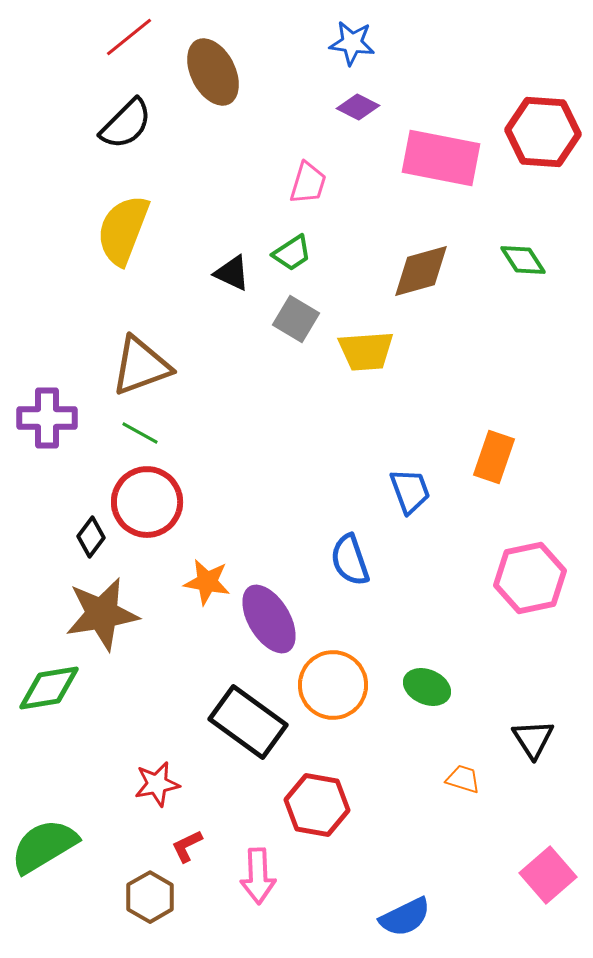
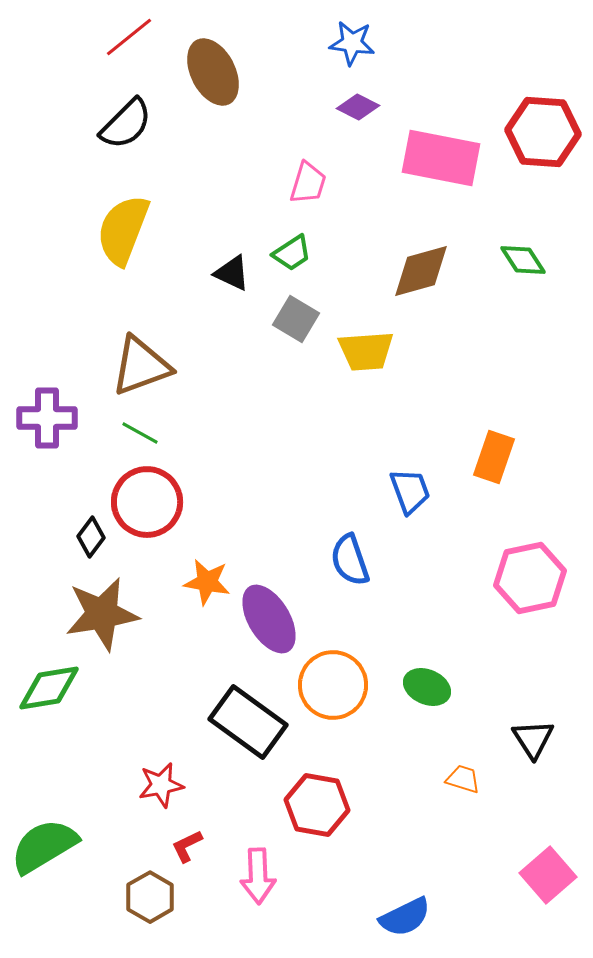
red star at (157, 784): moved 4 px right, 1 px down
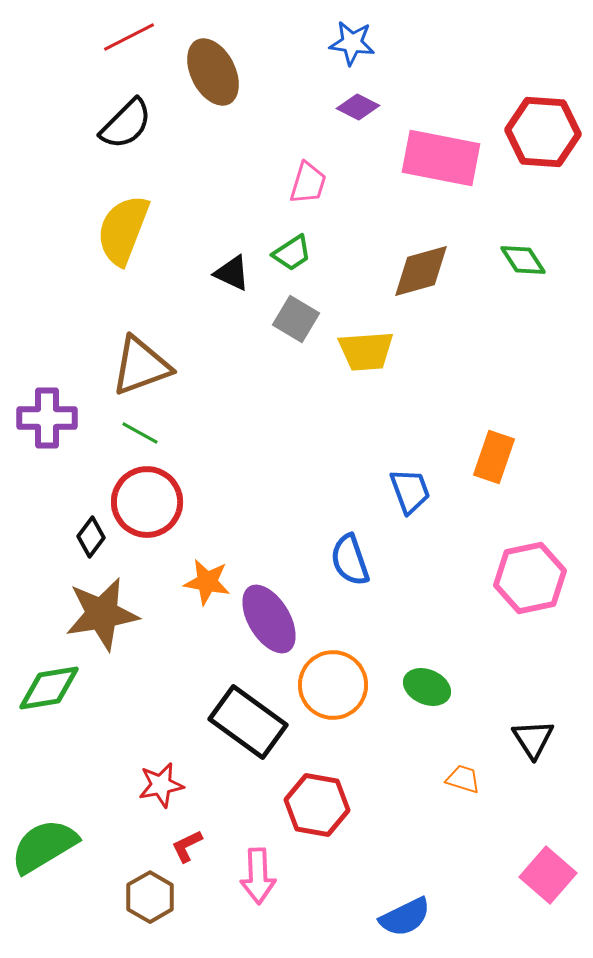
red line at (129, 37): rotated 12 degrees clockwise
pink square at (548, 875): rotated 8 degrees counterclockwise
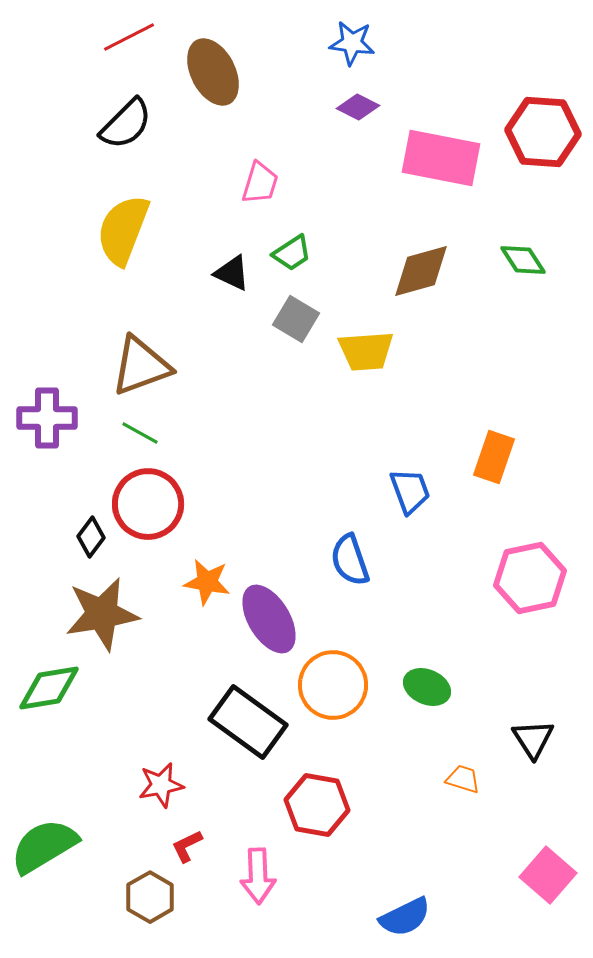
pink trapezoid at (308, 183): moved 48 px left
red circle at (147, 502): moved 1 px right, 2 px down
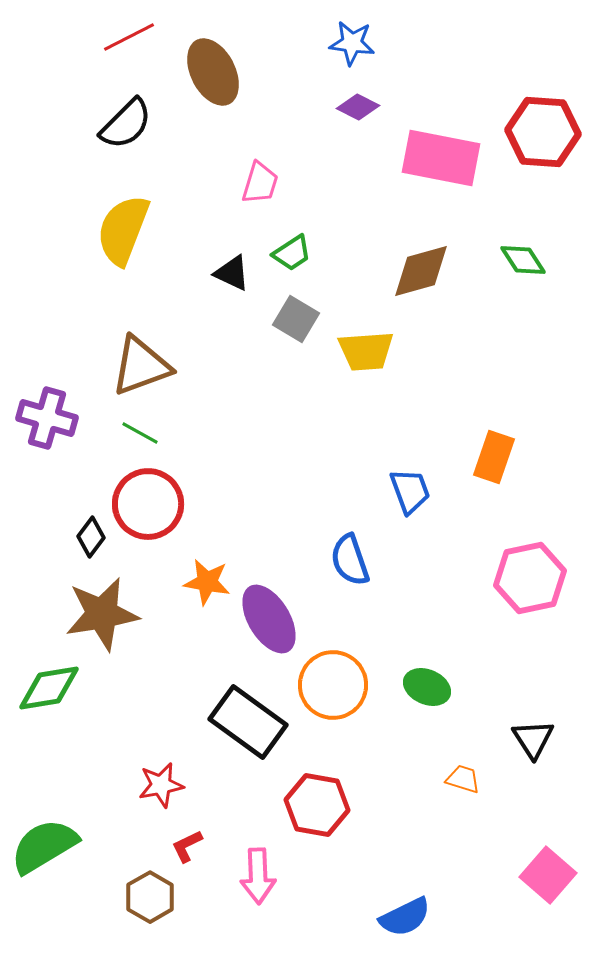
purple cross at (47, 418): rotated 16 degrees clockwise
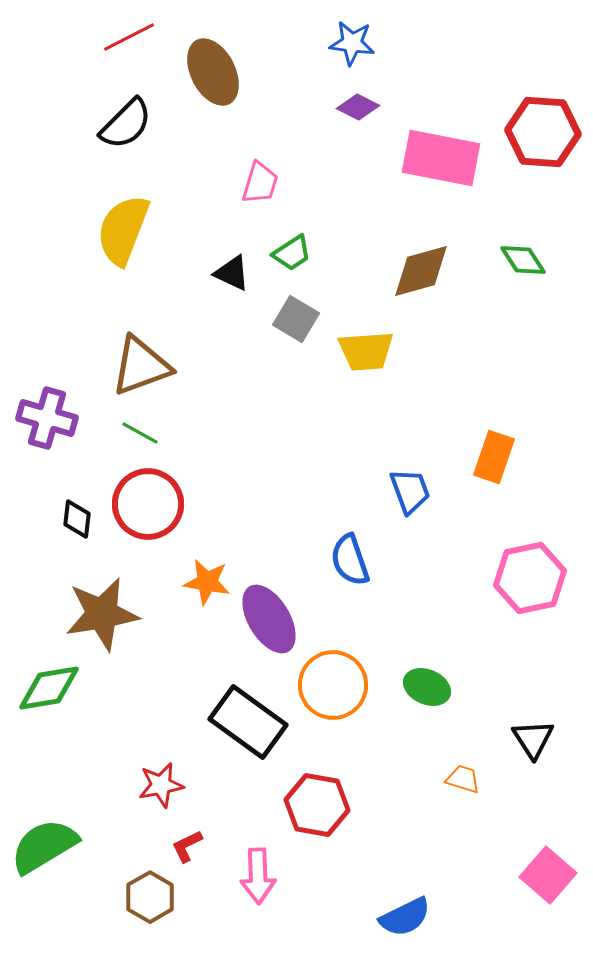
black diamond at (91, 537): moved 14 px left, 18 px up; rotated 30 degrees counterclockwise
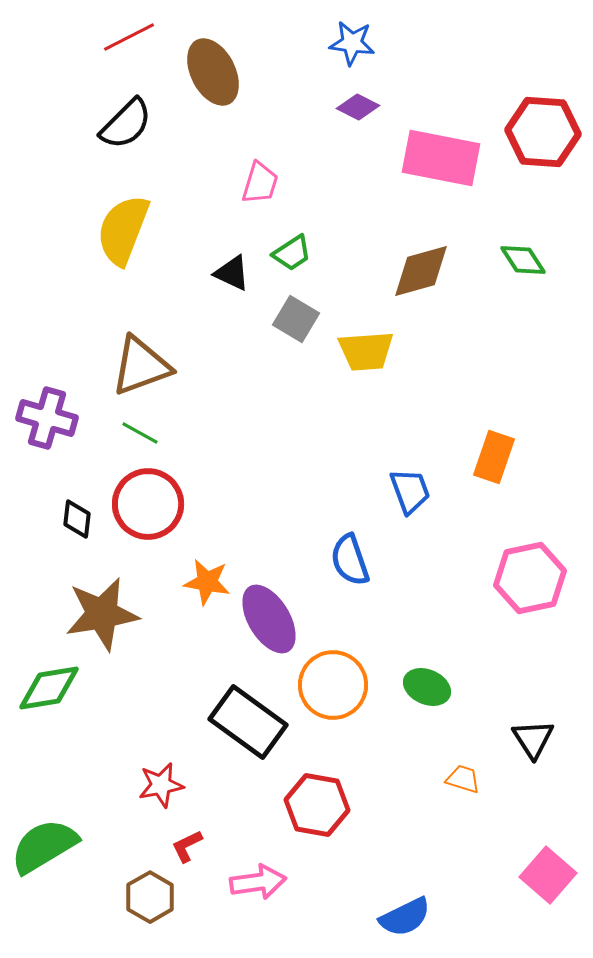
pink arrow at (258, 876): moved 6 px down; rotated 96 degrees counterclockwise
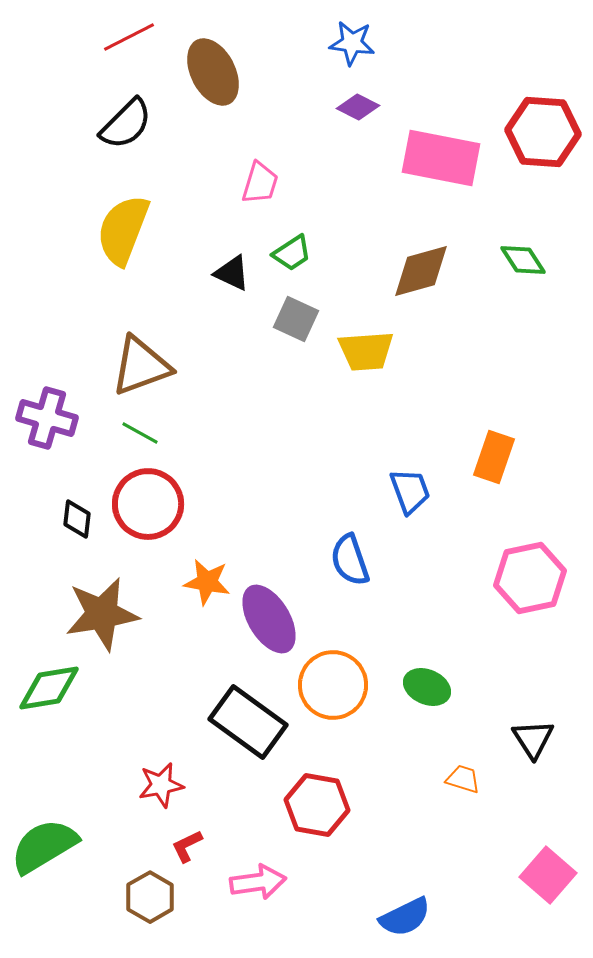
gray square at (296, 319): rotated 6 degrees counterclockwise
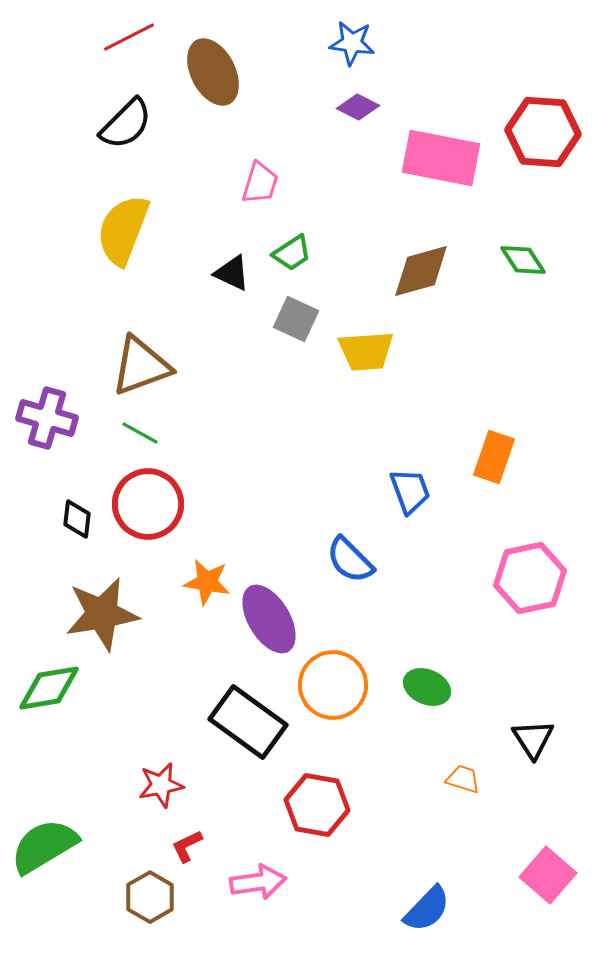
blue semicircle at (350, 560): rotated 26 degrees counterclockwise
blue semicircle at (405, 917): moved 22 px right, 8 px up; rotated 20 degrees counterclockwise
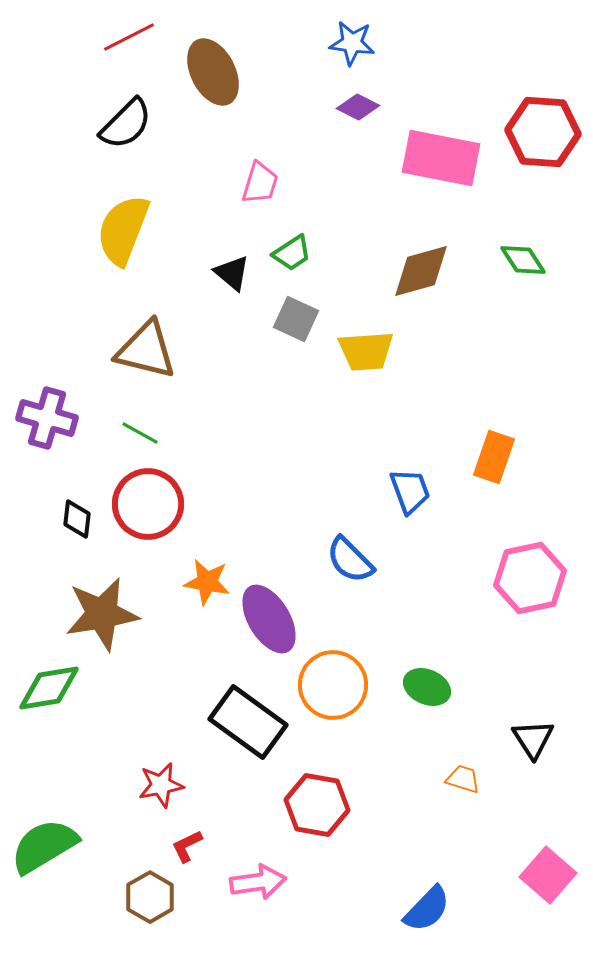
black triangle at (232, 273): rotated 15 degrees clockwise
brown triangle at (141, 366): moved 5 px right, 16 px up; rotated 34 degrees clockwise
